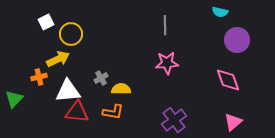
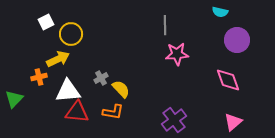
pink star: moved 10 px right, 9 px up
yellow semicircle: rotated 48 degrees clockwise
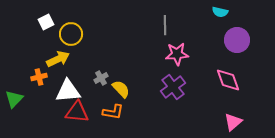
purple cross: moved 1 px left, 33 px up
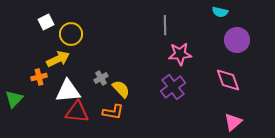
pink star: moved 3 px right
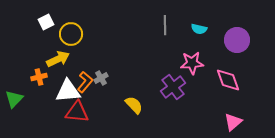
cyan semicircle: moved 21 px left, 17 px down
pink star: moved 12 px right, 9 px down
yellow semicircle: moved 13 px right, 16 px down
orange L-shape: moved 28 px left, 30 px up; rotated 60 degrees counterclockwise
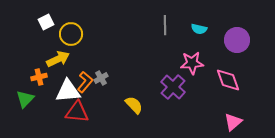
purple cross: rotated 10 degrees counterclockwise
green triangle: moved 11 px right
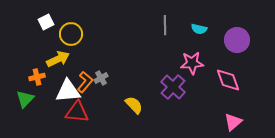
orange cross: moved 2 px left
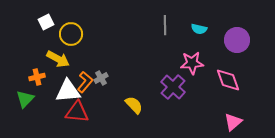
yellow arrow: rotated 55 degrees clockwise
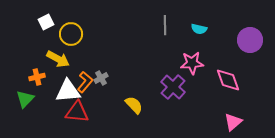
purple circle: moved 13 px right
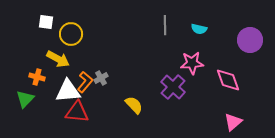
white square: rotated 35 degrees clockwise
orange cross: rotated 28 degrees clockwise
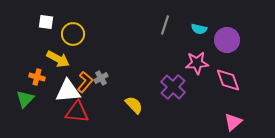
gray line: rotated 18 degrees clockwise
yellow circle: moved 2 px right
purple circle: moved 23 px left
pink star: moved 5 px right
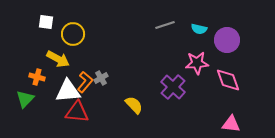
gray line: rotated 54 degrees clockwise
pink triangle: moved 2 px left, 2 px down; rotated 48 degrees clockwise
